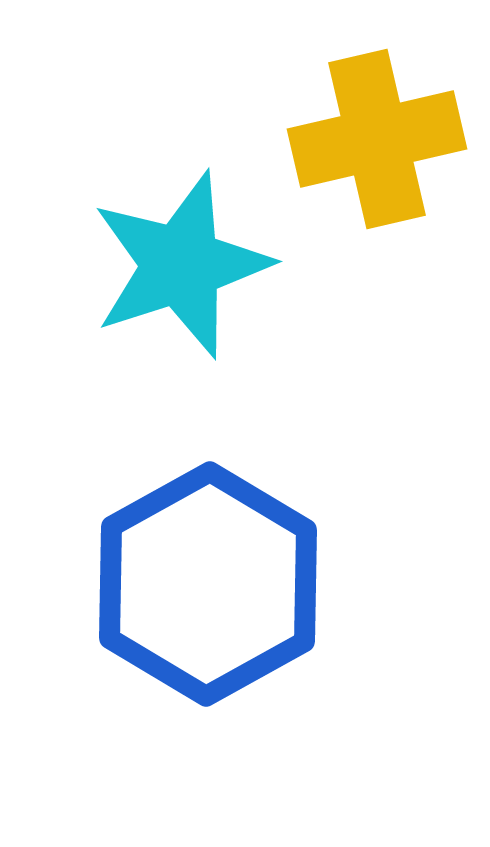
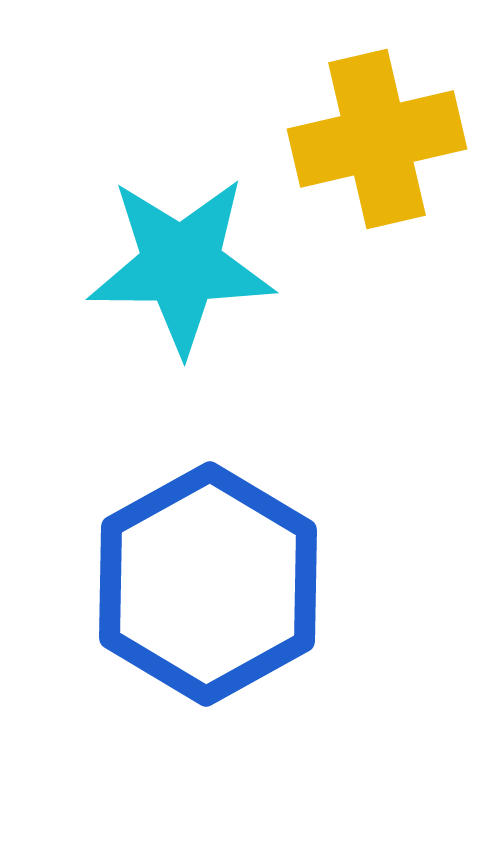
cyan star: rotated 18 degrees clockwise
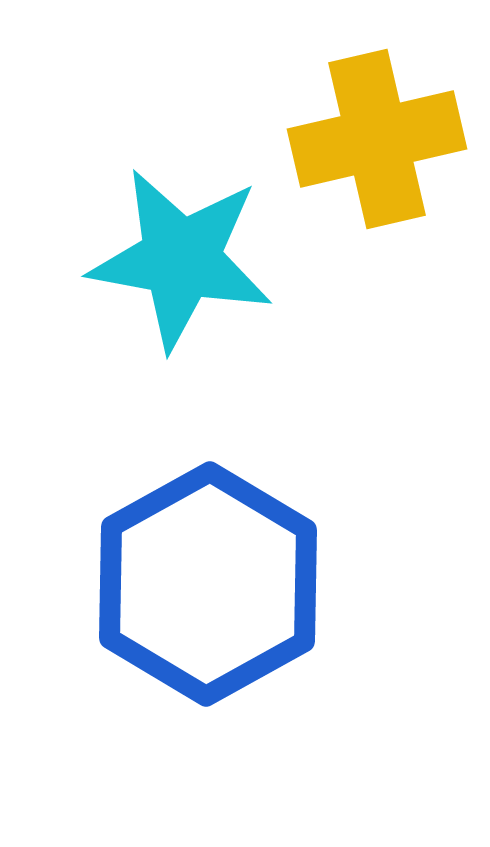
cyan star: moved 6 px up; rotated 10 degrees clockwise
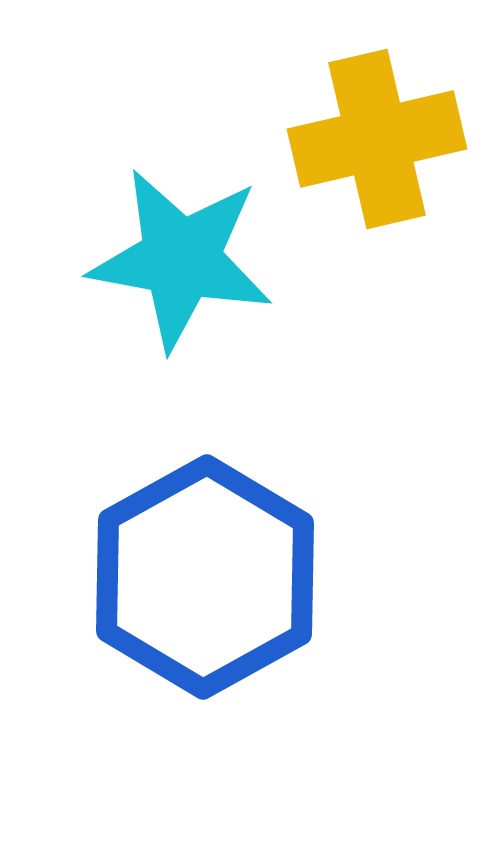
blue hexagon: moved 3 px left, 7 px up
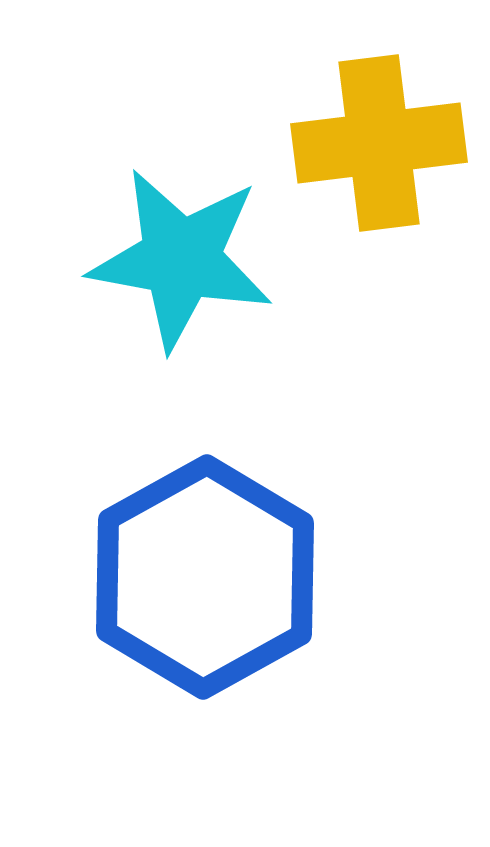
yellow cross: moved 2 px right, 4 px down; rotated 6 degrees clockwise
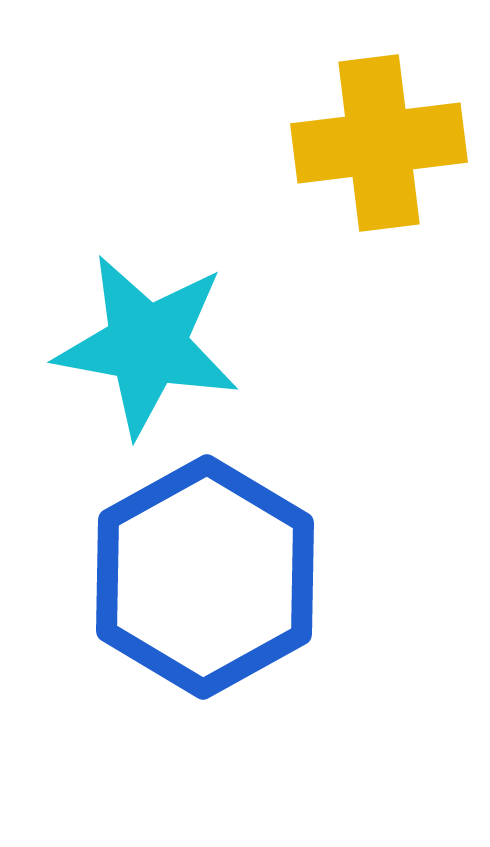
cyan star: moved 34 px left, 86 px down
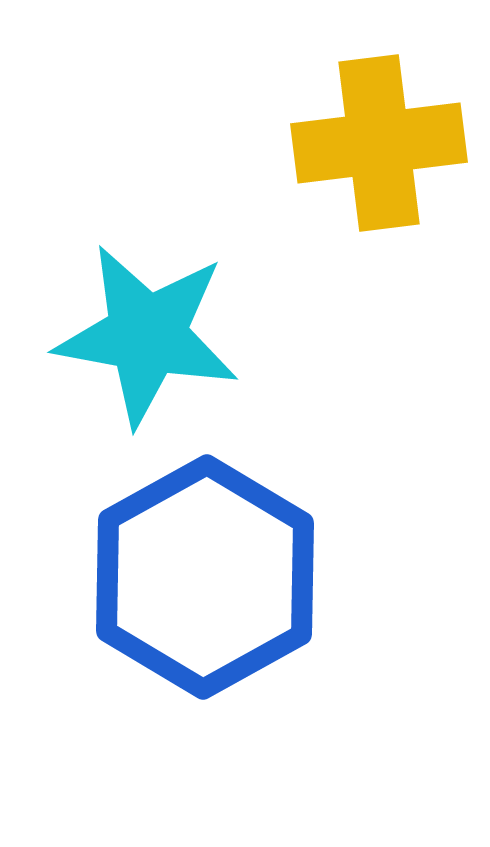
cyan star: moved 10 px up
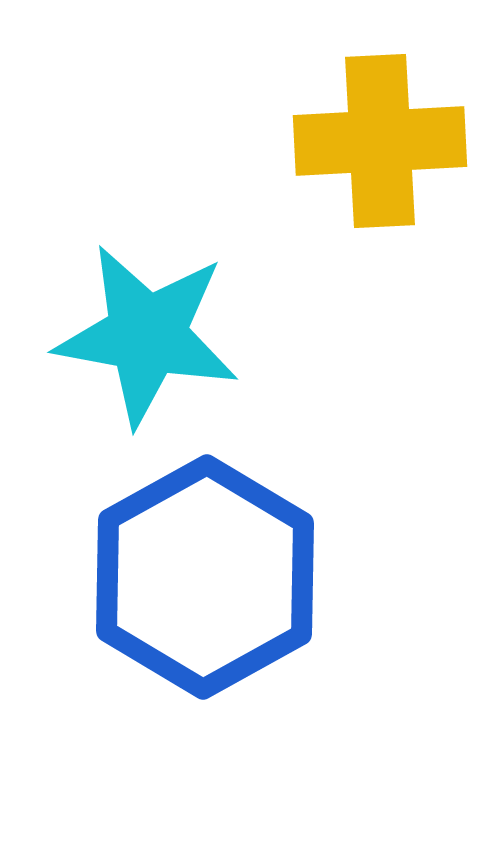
yellow cross: moved 1 px right, 2 px up; rotated 4 degrees clockwise
